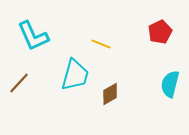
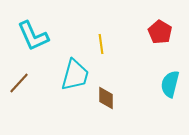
red pentagon: rotated 15 degrees counterclockwise
yellow line: rotated 60 degrees clockwise
brown diamond: moved 4 px left, 4 px down; rotated 60 degrees counterclockwise
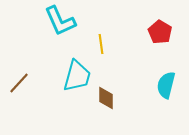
cyan L-shape: moved 27 px right, 15 px up
cyan trapezoid: moved 2 px right, 1 px down
cyan semicircle: moved 4 px left, 1 px down
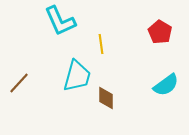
cyan semicircle: rotated 140 degrees counterclockwise
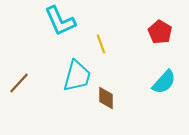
yellow line: rotated 12 degrees counterclockwise
cyan semicircle: moved 2 px left, 3 px up; rotated 12 degrees counterclockwise
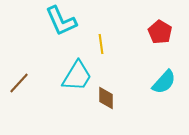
cyan L-shape: moved 1 px right
yellow line: rotated 12 degrees clockwise
cyan trapezoid: rotated 16 degrees clockwise
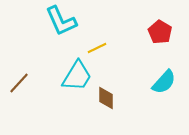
yellow line: moved 4 px left, 4 px down; rotated 72 degrees clockwise
